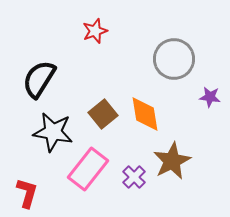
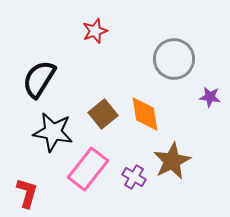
purple cross: rotated 15 degrees counterclockwise
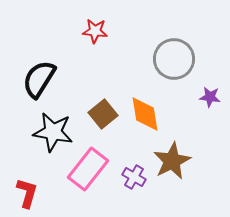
red star: rotated 25 degrees clockwise
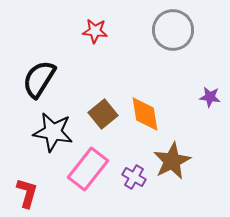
gray circle: moved 1 px left, 29 px up
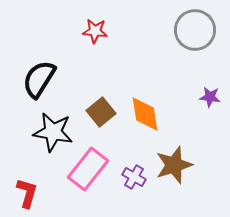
gray circle: moved 22 px right
brown square: moved 2 px left, 2 px up
brown star: moved 2 px right, 4 px down; rotated 9 degrees clockwise
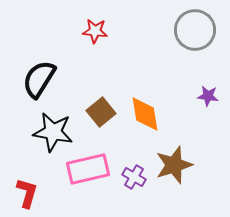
purple star: moved 2 px left, 1 px up
pink rectangle: rotated 39 degrees clockwise
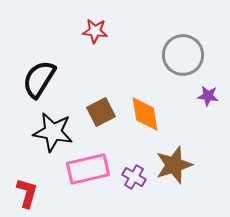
gray circle: moved 12 px left, 25 px down
brown square: rotated 12 degrees clockwise
